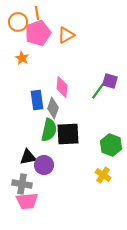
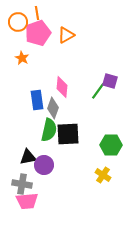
green hexagon: rotated 20 degrees counterclockwise
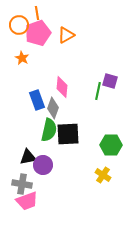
orange circle: moved 1 px right, 3 px down
green line: rotated 24 degrees counterclockwise
blue rectangle: rotated 12 degrees counterclockwise
purple circle: moved 1 px left
pink trapezoid: rotated 15 degrees counterclockwise
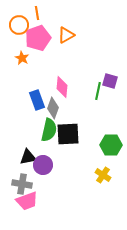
pink pentagon: moved 5 px down
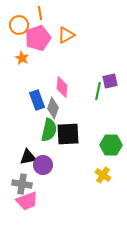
orange line: moved 3 px right
purple square: rotated 28 degrees counterclockwise
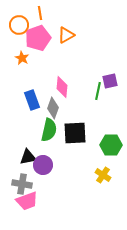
blue rectangle: moved 5 px left
black square: moved 7 px right, 1 px up
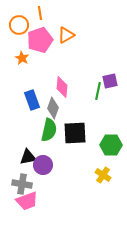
pink pentagon: moved 2 px right, 2 px down
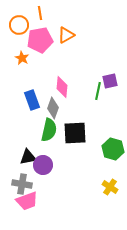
pink pentagon: rotated 10 degrees clockwise
green hexagon: moved 2 px right, 4 px down; rotated 15 degrees clockwise
yellow cross: moved 7 px right, 12 px down
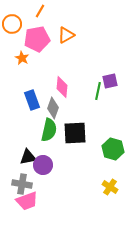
orange line: moved 2 px up; rotated 40 degrees clockwise
orange circle: moved 7 px left, 1 px up
pink pentagon: moved 3 px left, 1 px up
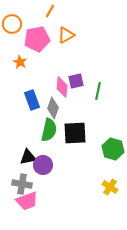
orange line: moved 10 px right
orange star: moved 2 px left, 4 px down
purple square: moved 34 px left
